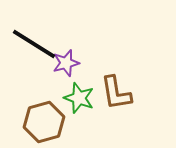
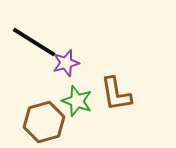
black line: moved 2 px up
brown L-shape: moved 1 px down
green star: moved 2 px left, 3 px down
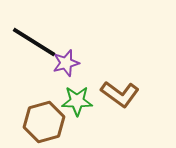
brown L-shape: moved 4 px right; rotated 45 degrees counterclockwise
green star: rotated 20 degrees counterclockwise
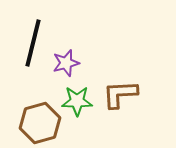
black line: moved 1 px left, 1 px down; rotated 72 degrees clockwise
brown L-shape: rotated 141 degrees clockwise
brown hexagon: moved 4 px left, 1 px down
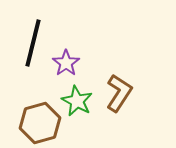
purple star: rotated 20 degrees counterclockwise
brown L-shape: moved 1 px left, 1 px up; rotated 126 degrees clockwise
green star: rotated 28 degrees clockwise
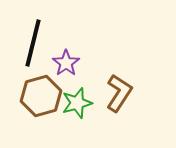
green star: moved 2 px down; rotated 28 degrees clockwise
brown hexagon: moved 1 px right, 27 px up
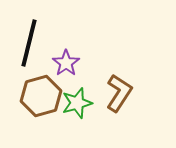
black line: moved 4 px left
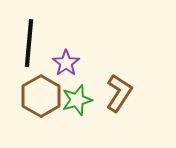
black line: rotated 9 degrees counterclockwise
brown hexagon: rotated 15 degrees counterclockwise
green star: moved 3 px up
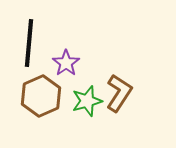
brown hexagon: rotated 6 degrees clockwise
green star: moved 10 px right, 1 px down
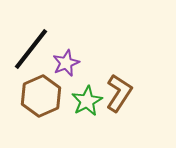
black line: moved 2 px right, 6 px down; rotated 33 degrees clockwise
purple star: rotated 12 degrees clockwise
green star: rotated 12 degrees counterclockwise
